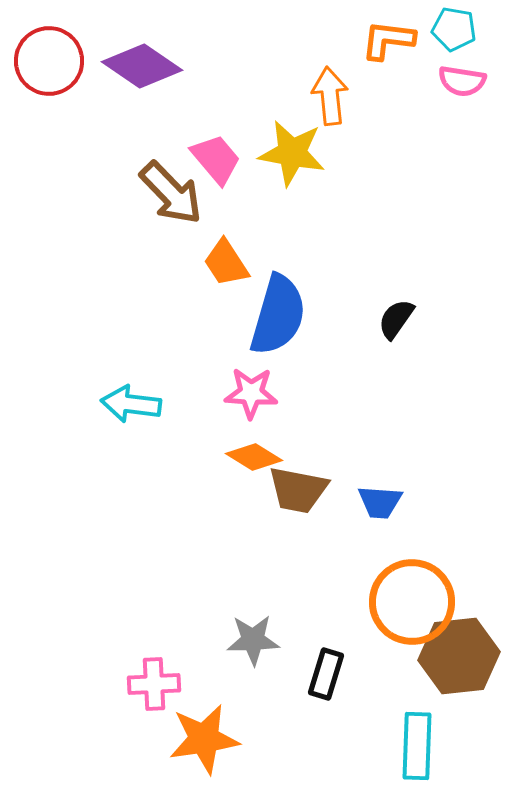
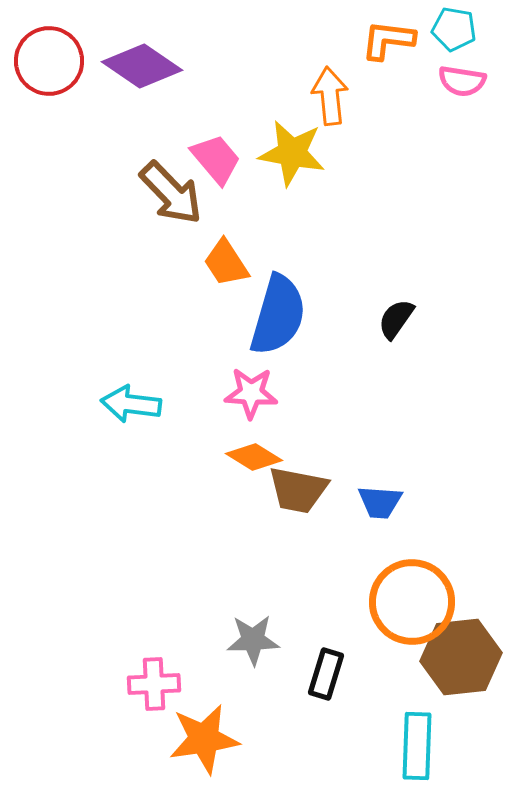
brown hexagon: moved 2 px right, 1 px down
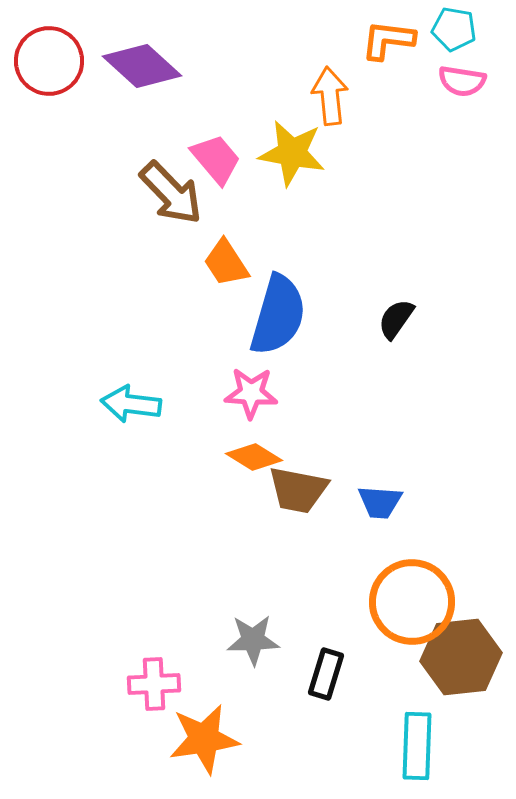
purple diamond: rotated 8 degrees clockwise
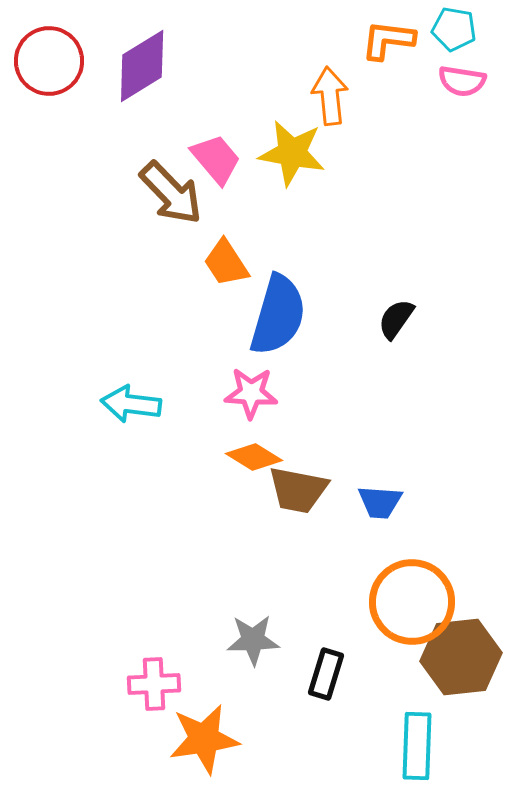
purple diamond: rotated 74 degrees counterclockwise
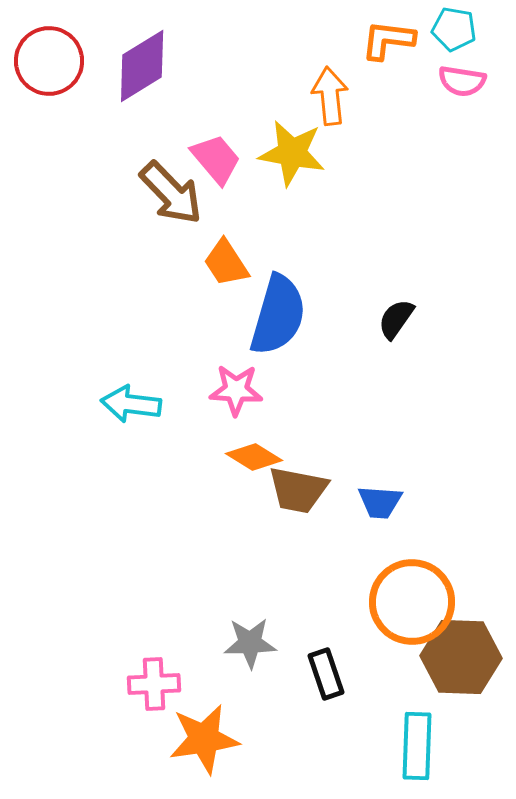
pink star: moved 15 px left, 3 px up
gray star: moved 3 px left, 3 px down
brown hexagon: rotated 8 degrees clockwise
black rectangle: rotated 36 degrees counterclockwise
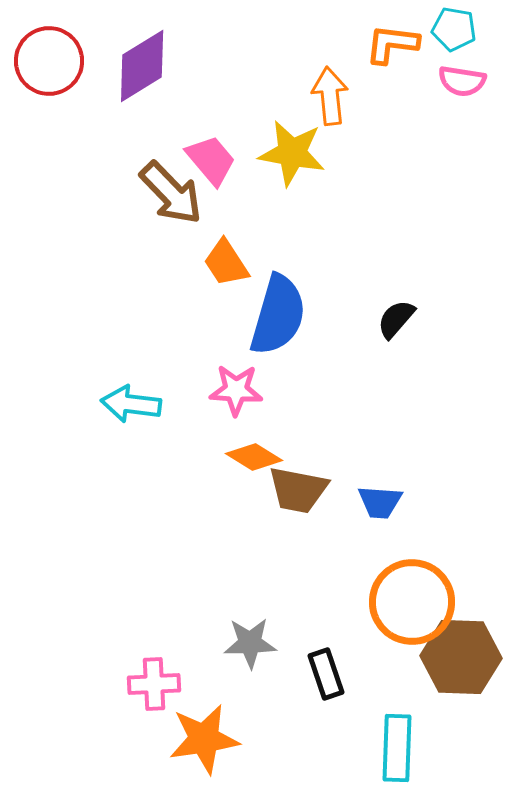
orange L-shape: moved 4 px right, 4 px down
pink trapezoid: moved 5 px left, 1 px down
black semicircle: rotated 6 degrees clockwise
cyan rectangle: moved 20 px left, 2 px down
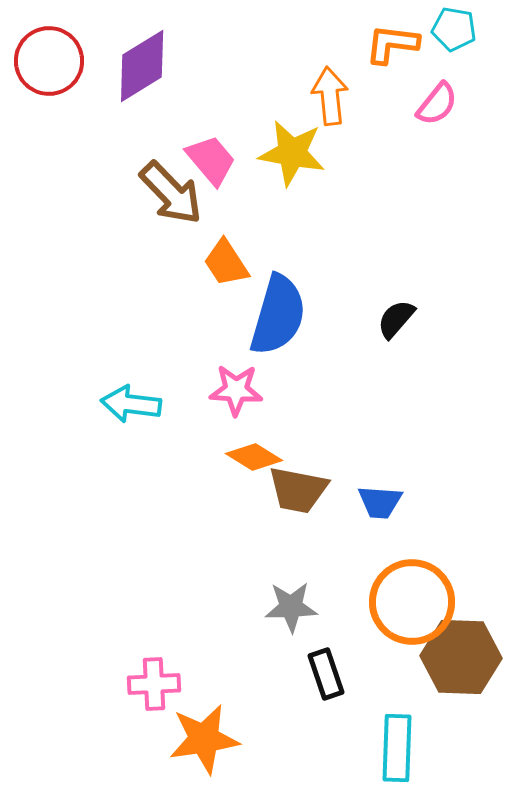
pink semicircle: moved 25 px left, 23 px down; rotated 60 degrees counterclockwise
gray star: moved 41 px right, 36 px up
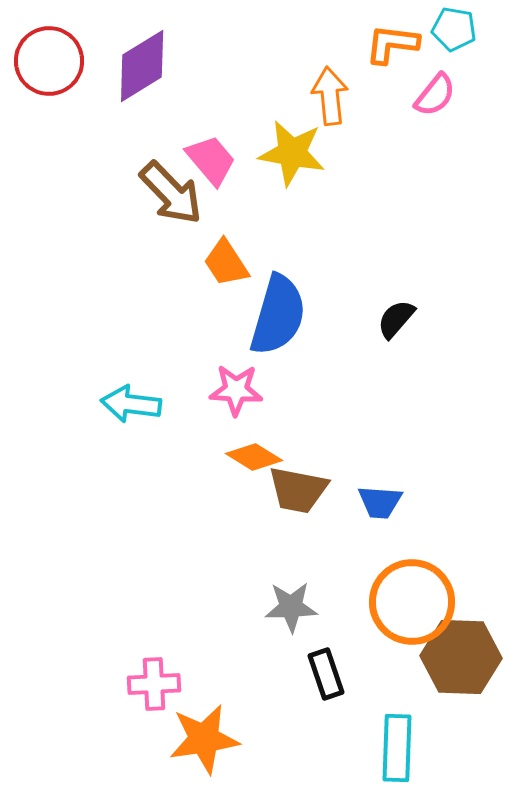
pink semicircle: moved 2 px left, 9 px up
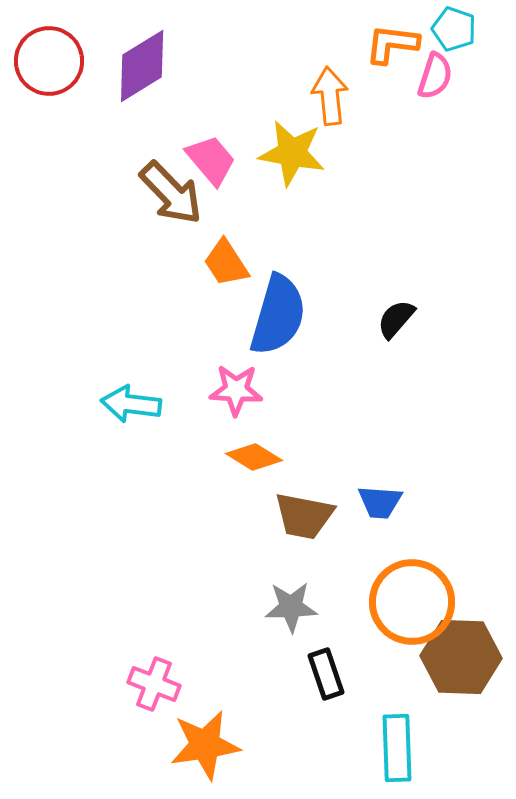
cyan pentagon: rotated 9 degrees clockwise
pink semicircle: moved 19 px up; rotated 21 degrees counterclockwise
brown trapezoid: moved 6 px right, 26 px down
pink cross: rotated 24 degrees clockwise
orange star: moved 1 px right, 6 px down
cyan rectangle: rotated 4 degrees counterclockwise
